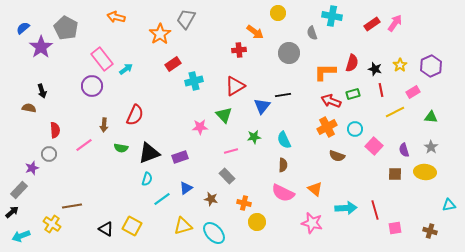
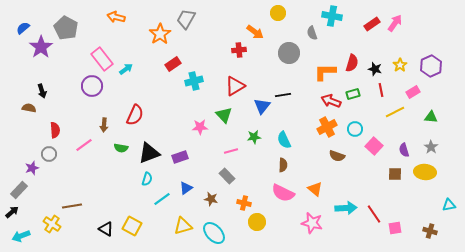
red line at (375, 210): moved 1 px left, 4 px down; rotated 18 degrees counterclockwise
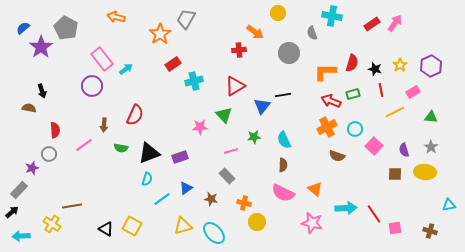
cyan arrow at (21, 236): rotated 18 degrees clockwise
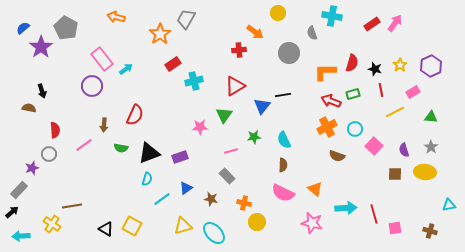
green triangle at (224, 115): rotated 18 degrees clockwise
red line at (374, 214): rotated 18 degrees clockwise
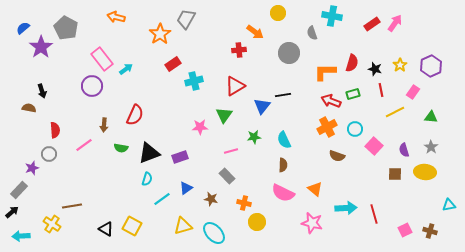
pink rectangle at (413, 92): rotated 24 degrees counterclockwise
pink square at (395, 228): moved 10 px right, 2 px down; rotated 16 degrees counterclockwise
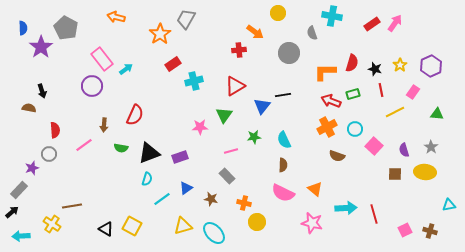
blue semicircle at (23, 28): rotated 128 degrees clockwise
green triangle at (431, 117): moved 6 px right, 3 px up
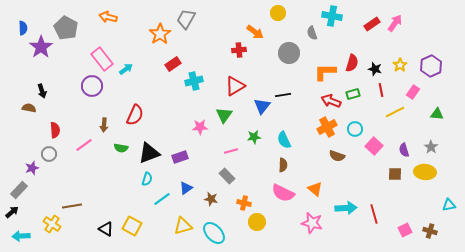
orange arrow at (116, 17): moved 8 px left
